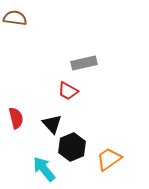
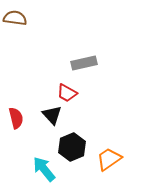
red trapezoid: moved 1 px left, 2 px down
black triangle: moved 9 px up
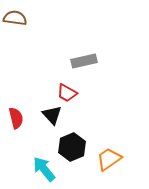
gray rectangle: moved 2 px up
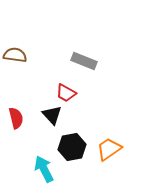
brown semicircle: moved 37 px down
gray rectangle: rotated 35 degrees clockwise
red trapezoid: moved 1 px left
black hexagon: rotated 12 degrees clockwise
orange trapezoid: moved 10 px up
cyan arrow: rotated 12 degrees clockwise
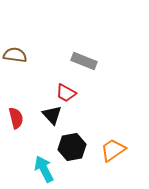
orange trapezoid: moved 4 px right, 1 px down
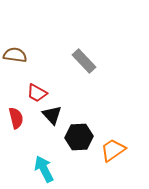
gray rectangle: rotated 25 degrees clockwise
red trapezoid: moved 29 px left
black hexagon: moved 7 px right, 10 px up; rotated 8 degrees clockwise
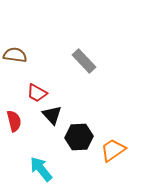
red semicircle: moved 2 px left, 3 px down
cyan arrow: moved 3 px left; rotated 12 degrees counterclockwise
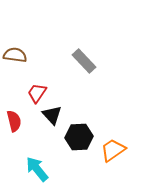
red trapezoid: rotated 95 degrees clockwise
cyan arrow: moved 4 px left
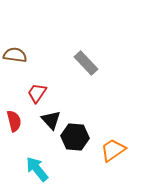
gray rectangle: moved 2 px right, 2 px down
black triangle: moved 1 px left, 5 px down
black hexagon: moved 4 px left; rotated 8 degrees clockwise
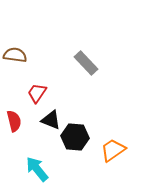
black triangle: rotated 25 degrees counterclockwise
